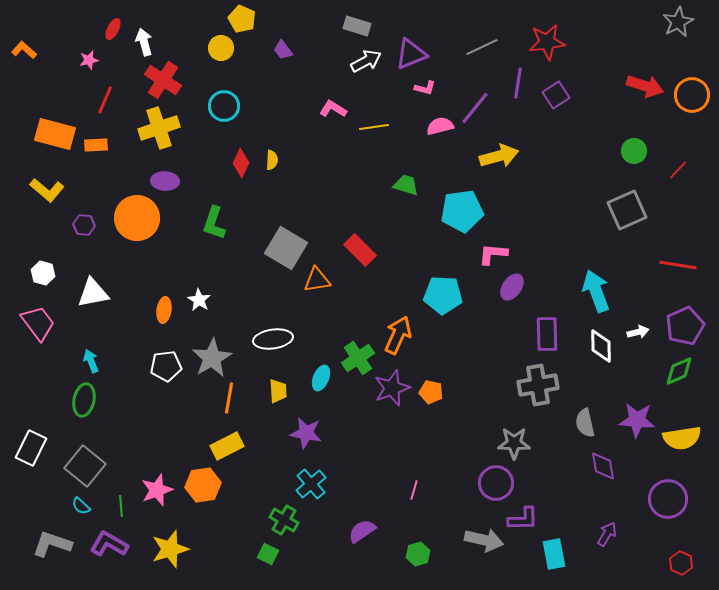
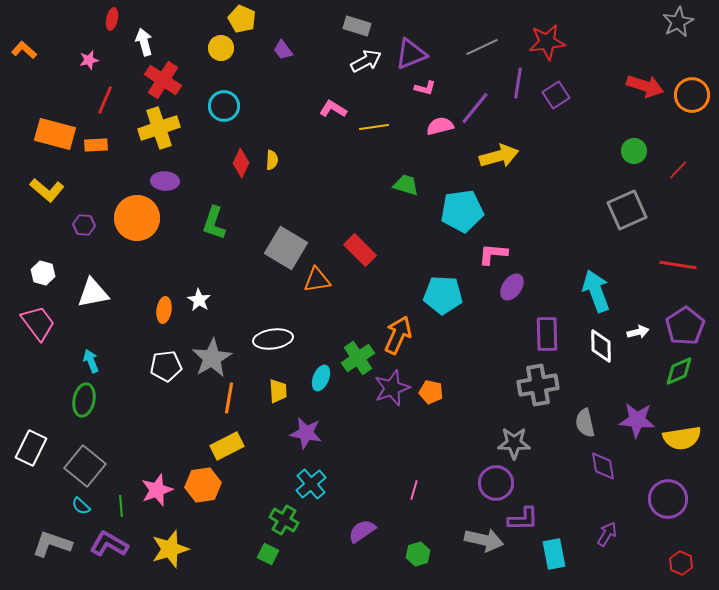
red ellipse at (113, 29): moved 1 px left, 10 px up; rotated 15 degrees counterclockwise
purple pentagon at (685, 326): rotated 9 degrees counterclockwise
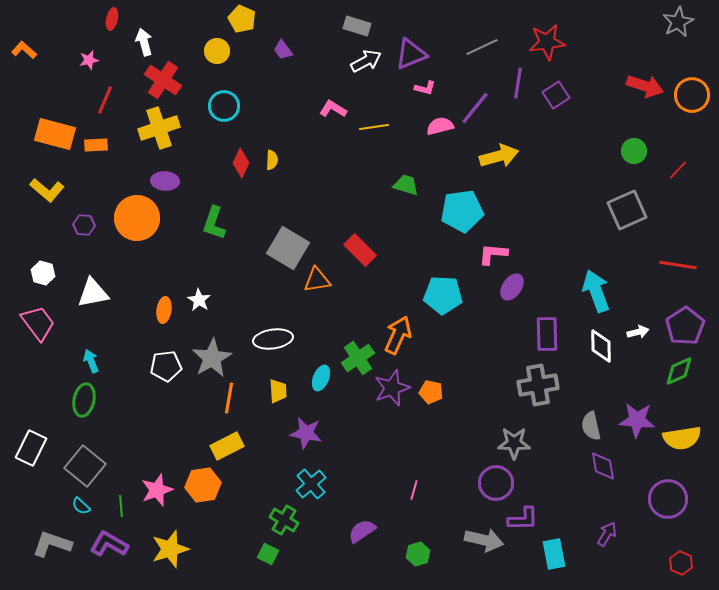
yellow circle at (221, 48): moved 4 px left, 3 px down
gray square at (286, 248): moved 2 px right
gray semicircle at (585, 423): moved 6 px right, 3 px down
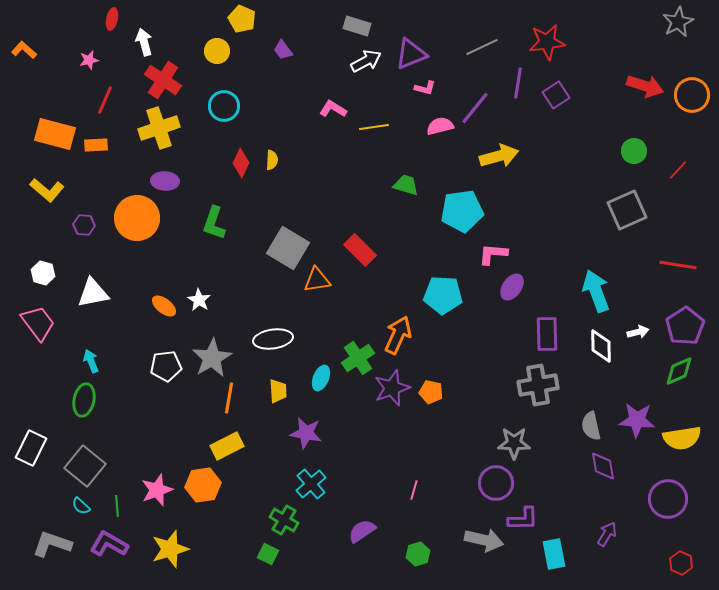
orange ellipse at (164, 310): moved 4 px up; rotated 60 degrees counterclockwise
green line at (121, 506): moved 4 px left
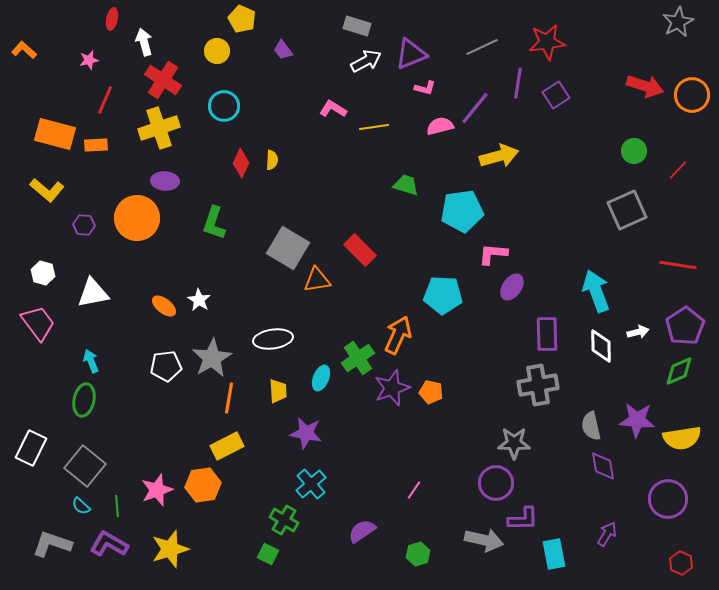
pink line at (414, 490): rotated 18 degrees clockwise
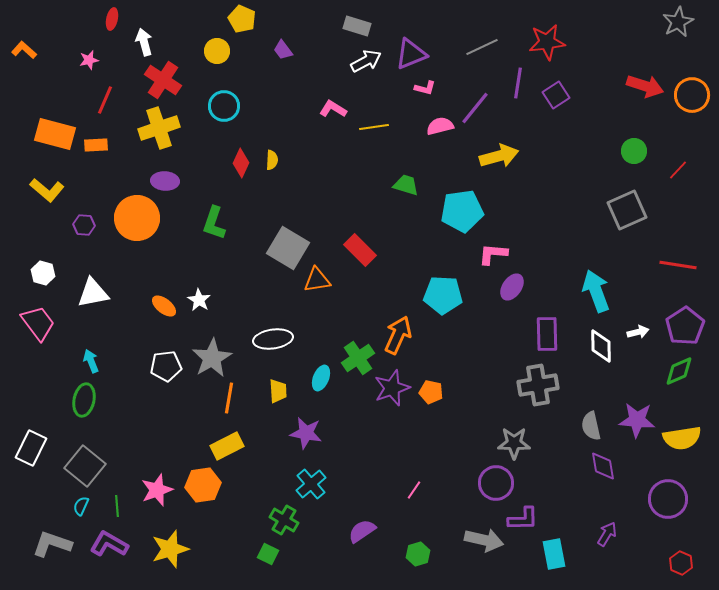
cyan semicircle at (81, 506): rotated 72 degrees clockwise
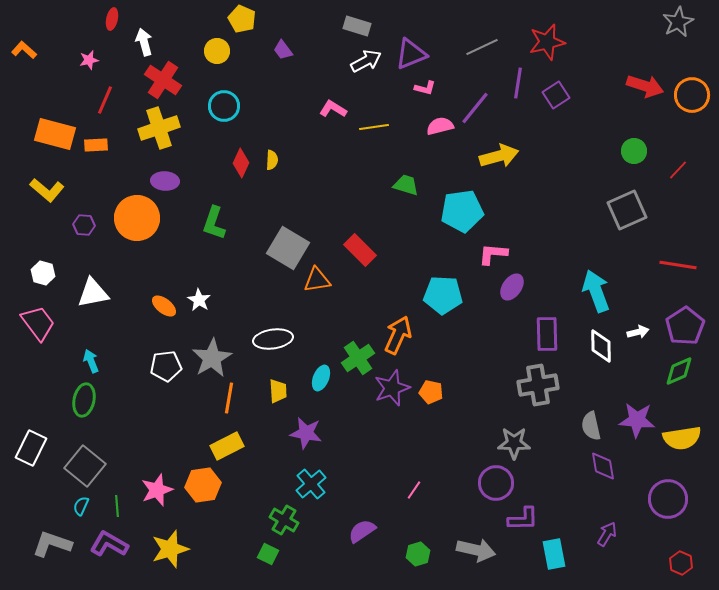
red star at (547, 42): rotated 6 degrees counterclockwise
gray arrow at (484, 540): moved 8 px left, 10 px down
